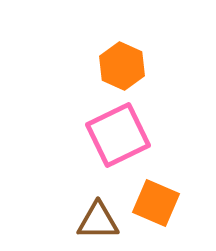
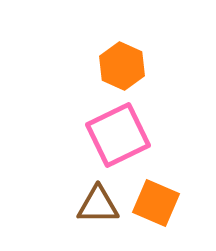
brown triangle: moved 16 px up
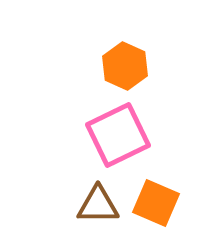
orange hexagon: moved 3 px right
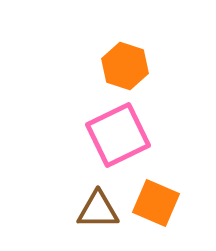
orange hexagon: rotated 6 degrees counterclockwise
brown triangle: moved 5 px down
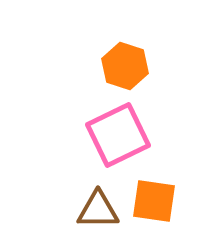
orange square: moved 2 px left, 2 px up; rotated 15 degrees counterclockwise
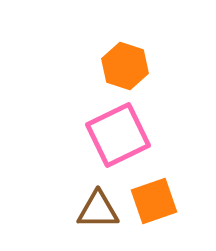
orange square: rotated 27 degrees counterclockwise
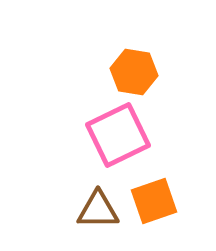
orange hexagon: moved 9 px right, 6 px down; rotated 9 degrees counterclockwise
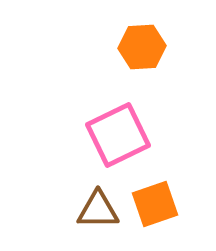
orange hexagon: moved 8 px right, 25 px up; rotated 12 degrees counterclockwise
orange square: moved 1 px right, 3 px down
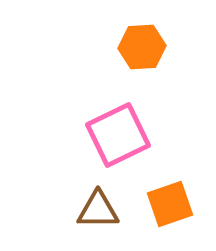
orange square: moved 15 px right
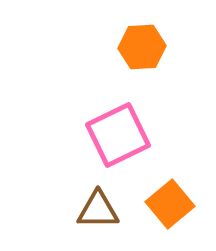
orange square: rotated 21 degrees counterclockwise
